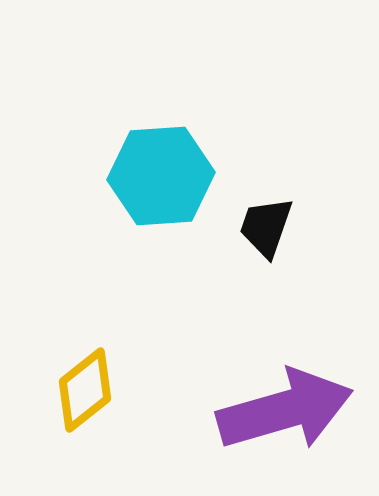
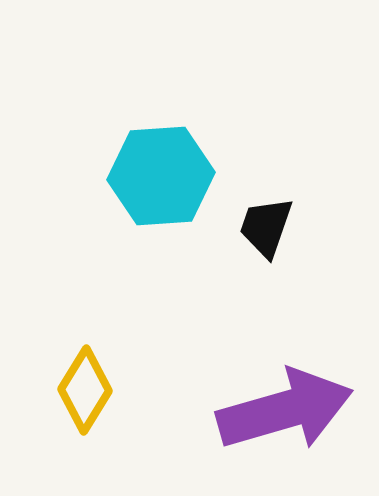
yellow diamond: rotated 20 degrees counterclockwise
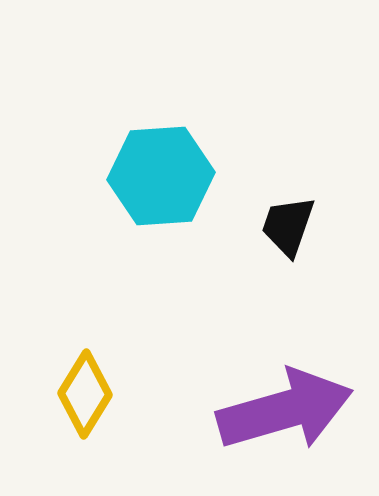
black trapezoid: moved 22 px right, 1 px up
yellow diamond: moved 4 px down
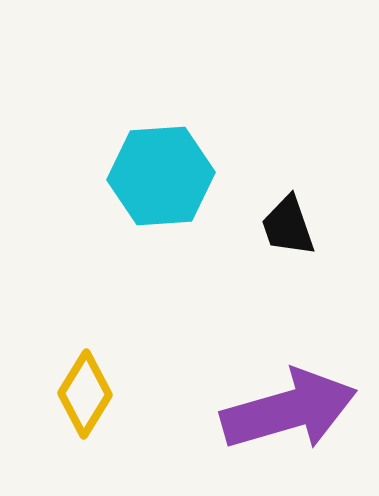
black trapezoid: rotated 38 degrees counterclockwise
purple arrow: moved 4 px right
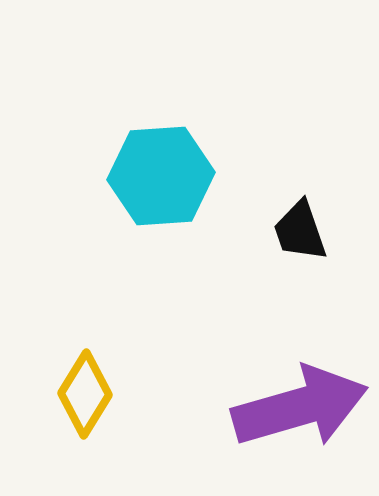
black trapezoid: moved 12 px right, 5 px down
purple arrow: moved 11 px right, 3 px up
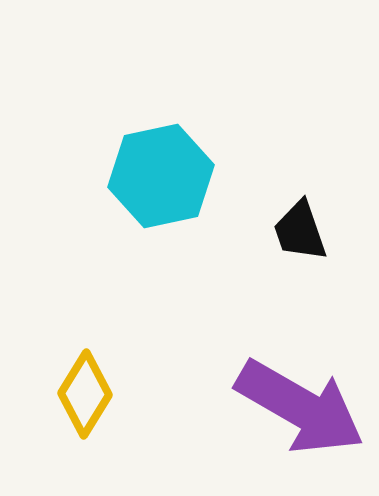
cyan hexagon: rotated 8 degrees counterclockwise
purple arrow: rotated 46 degrees clockwise
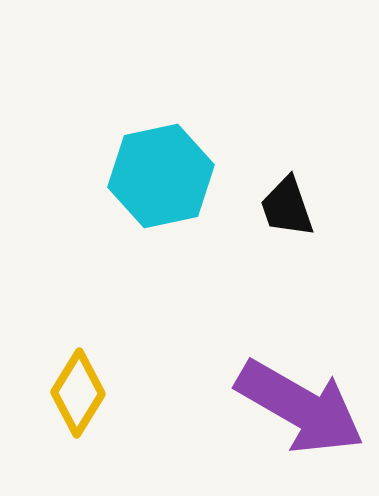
black trapezoid: moved 13 px left, 24 px up
yellow diamond: moved 7 px left, 1 px up
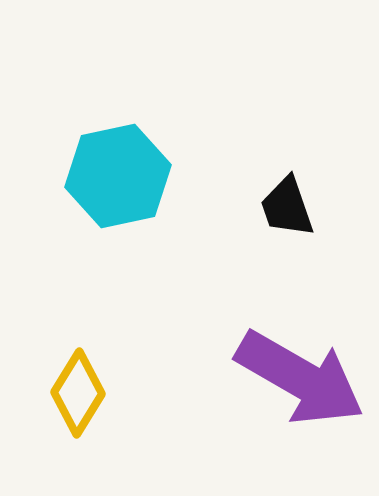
cyan hexagon: moved 43 px left
purple arrow: moved 29 px up
